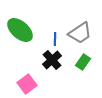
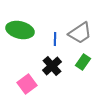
green ellipse: rotated 28 degrees counterclockwise
black cross: moved 6 px down
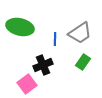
green ellipse: moved 3 px up
black cross: moved 9 px left, 1 px up; rotated 18 degrees clockwise
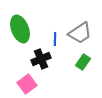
green ellipse: moved 2 px down; rotated 56 degrees clockwise
black cross: moved 2 px left, 6 px up
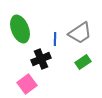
green rectangle: rotated 21 degrees clockwise
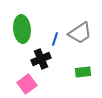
green ellipse: moved 2 px right; rotated 16 degrees clockwise
blue line: rotated 16 degrees clockwise
green rectangle: moved 10 px down; rotated 28 degrees clockwise
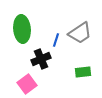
blue line: moved 1 px right, 1 px down
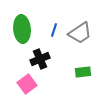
blue line: moved 2 px left, 10 px up
black cross: moved 1 px left
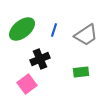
green ellipse: rotated 56 degrees clockwise
gray trapezoid: moved 6 px right, 2 px down
green rectangle: moved 2 px left
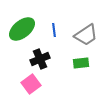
blue line: rotated 24 degrees counterclockwise
green rectangle: moved 9 px up
pink square: moved 4 px right
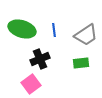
green ellipse: rotated 56 degrees clockwise
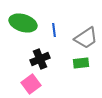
green ellipse: moved 1 px right, 6 px up
gray trapezoid: moved 3 px down
